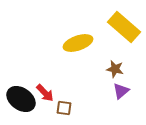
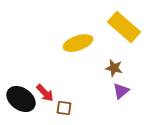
brown star: moved 1 px left, 1 px up
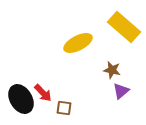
yellow ellipse: rotated 8 degrees counterclockwise
brown star: moved 2 px left, 2 px down
red arrow: moved 2 px left
black ellipse: rotated 24 degrees clockwise
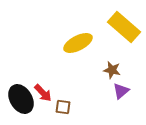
brown square: moved 1 px left, 1 px up
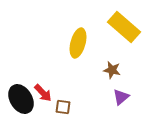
yellow ellipse: rotated 48 degrees counterclockwise
purple triangle: moved 6 px down
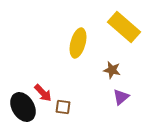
black ellipse: moved 2 px right, 8 px down
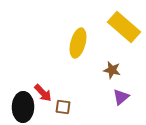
black ellipse: rotated 32 degrees clockwise
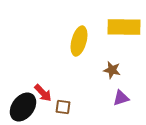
yellow rectangle: rotated 40 degrees counterclockwise
yellow ellipse: moved 1 px right, 2 px up
purple triangle: moved 1 px down; rotated 24 degrees clockwise
black ellipse: rotated 36 degrees clockwise
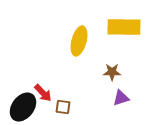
brown star: moved 2 px down; rotated 12 degrees counterclockwise
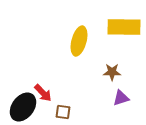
brown square: moved 5 px down
